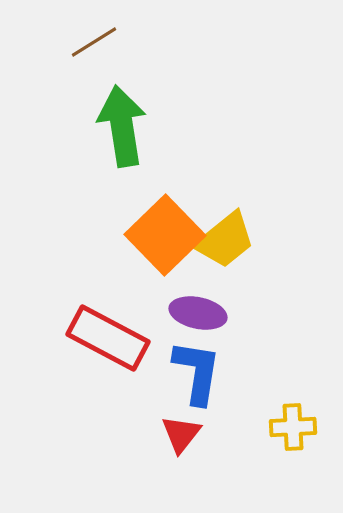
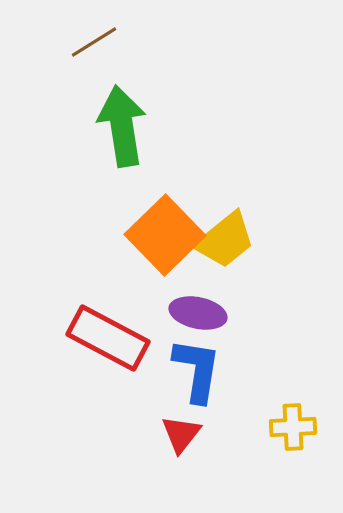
blue L-shape: moved 2 px up
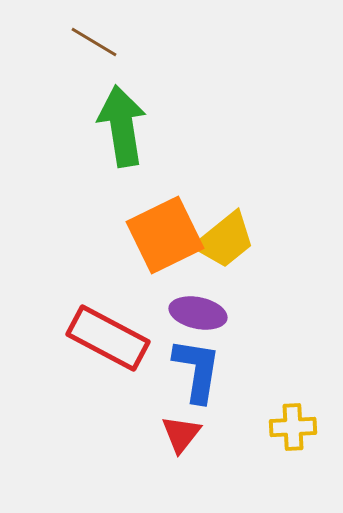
brown line: rotated 63 degrees clockwise
orange square: rotated 18 degrees clockwise
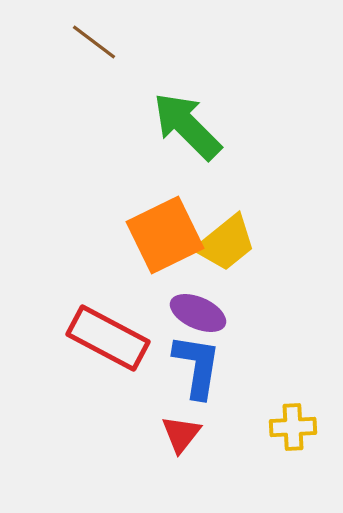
brown line: rotated 6 degrees clockwise
green arrow: moved 65 px right; rotated 36 degrees counterclockwise
yellow trapezoid: moved 1 px right, 3 px down
purple ellipse: rotated 12 degrees clockwise
blue L-shape: moved 4 px up
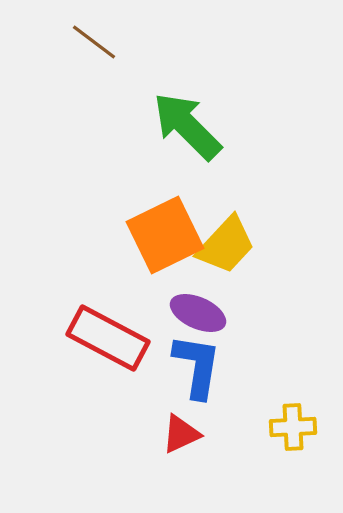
yellow trapezoid: moved 2 px down; rotated 8 degrees counterclockwise
red triangle: rotated 27 degrees clockwise
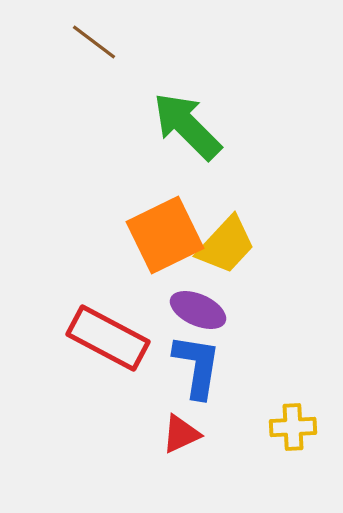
purple ellipse: moved 3 px up
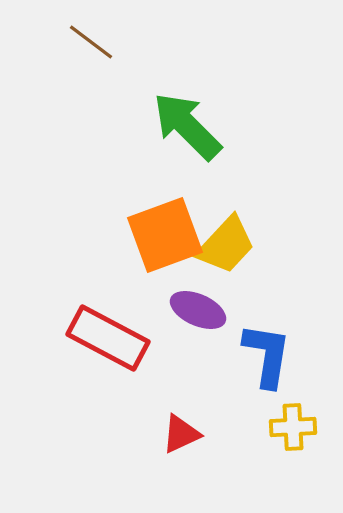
brown line: moved 3 px left
orange square: rotated 6 degrees clockwise
blue L-shape: moved 70 px right, 11 px up
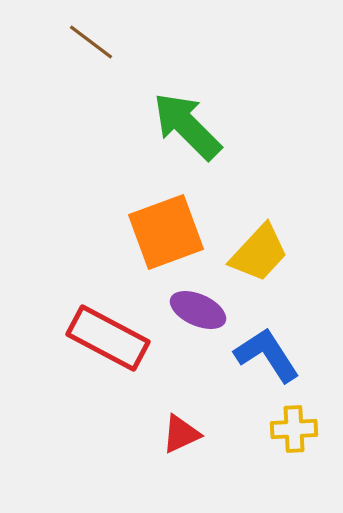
orange square: moved 1 px right, 3 px up
yellow trapezoid: moved 33 px right, 8 px down
blue L-shape: rotated 42 degrees counterclockwise
yellow cross: moved 1 px right, 2 px down
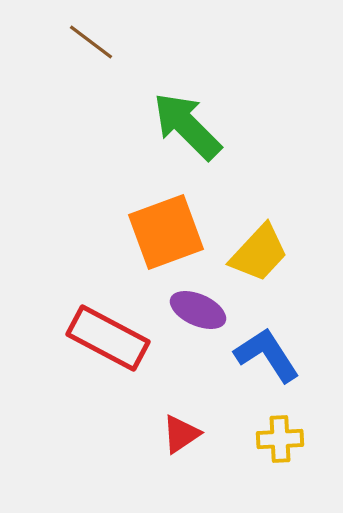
yellow cross: moved 14 px left, 10 px down
red triangle: rotated 9 degrees counterclockwise
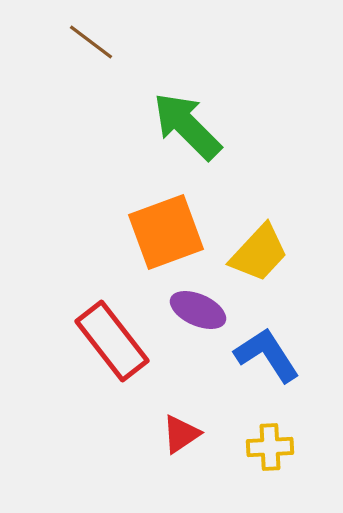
red rectangle: moved 4 px right, 3 px down; rotated 24 degrees clockwise
yellow cross: moved 10 px left, 8 px down
